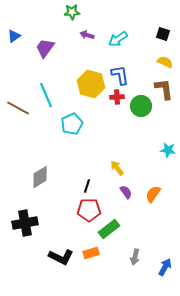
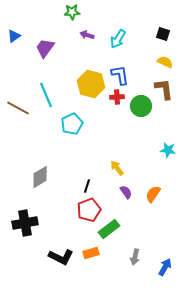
cyan arrow: rotated 24 degrees counterclockwise
red pentagon: rotated 20 degrees counterclockwise
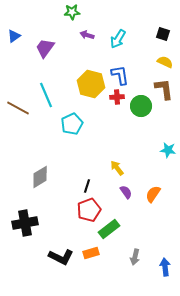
blue arrow: rotated 36 degrees counterclockwise
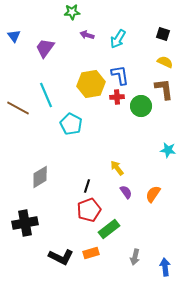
blue triangle: rotated 32 degrees counterclockwise
yellow hexagon: rotated 24 degrees counterclockwise
cyan pentagon: moved 1 px left; rotated 20 degrees counterclockwise
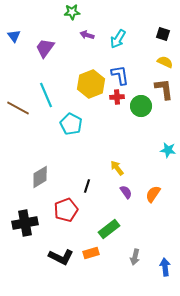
yellow hexagon: rotated 12 degrees counterclockwise
red pentagon: moved 23 px left
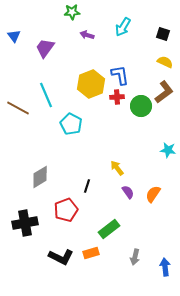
cyan arrow: moved 5 px right, 12 px up
brown L-shape: moved 3 px down; rotated 60 degrees clockwise
purple semicircle: moved 2 px right
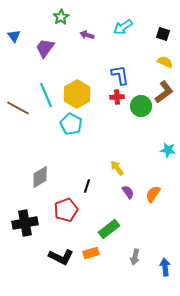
green star: moved 11 px left, 5 px down; rotated 28 degrees counterclockwise
cyan arrow: rotated 24 degrees clockwise
yellow hexagon: moved 14 px left, 10 px down; rotated 8 degrees counterclockwise
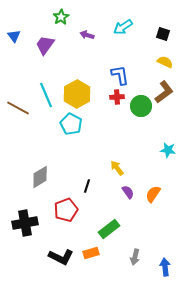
purple trapezoid: moved 3 px up
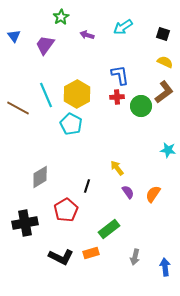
red pentagon: rotated 10 degrees counterclockwise
